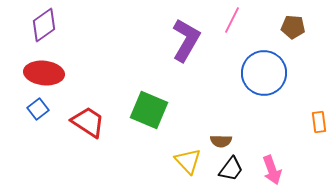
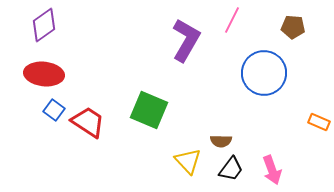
red ellipse: moved 1 px down
blue square: moved 16 px right, 1 px down; rotated 15 degrees counterclockwise
orange rectangle: rotated 60 degrees counterclockwise
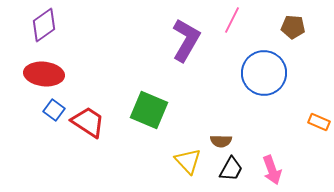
black trapezoid: rotated 8 degrees counterclockwise
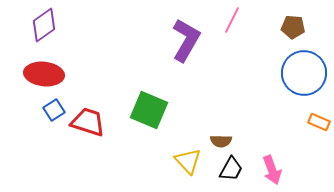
blue circle: moved 40 px right
blue square: rotated 20 degrees clockwise
red trapezoid: rotated 15 degrees counterclockwise
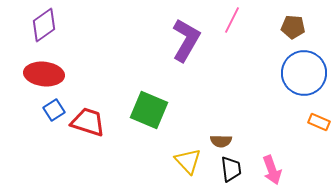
black trapezoid: rotated 36 degrees counterclockwise
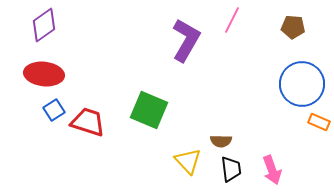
blue circle: moved 2 px left, 11 px down
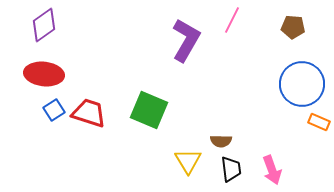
red trapezoid: moved 1 px right, 9 px up
yellow triangle: rotated 12 degrees clockwise
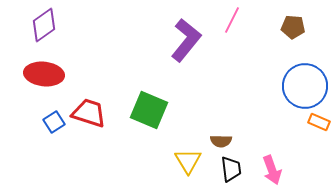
purple L-shape: rotated 9 degrees clockwise
blue circle: moved 3 px right, 2 px down
blue square: moved 12 px down
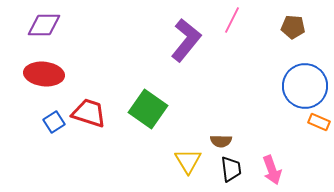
purple diamond: rotated 36 degrees clockwise
green square: moved 1 px left, 1 px up; rotated 12 degrees clockwise
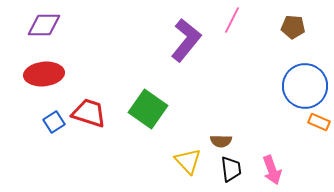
red ellipse: rotated 12 degrees counterclockwise
yellow triangle: rotated 12 degrees counterclockwise
